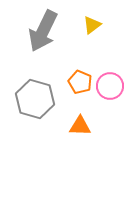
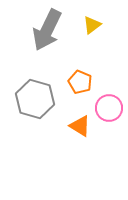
gray arrow: moved 4 px right, 1 px up
pink circle: moved 1 px left, 22 px down
orange triangle: rotated 30 degrees clockwise
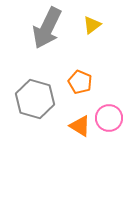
gray arrow: moved 2 px up
pink circle: moved 10 px down
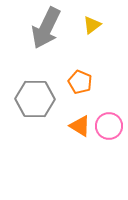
gray arrow: moved 1 px left
gray hexagon: rotated 15 degrees counterclockwise
pink circle: moved 8 px down
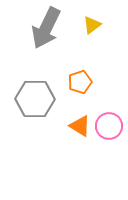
orange pentagon: rotated 30 degrees clockwise
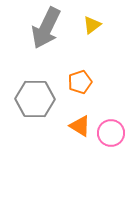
pink circle: moved 2 px right, 7 px down
